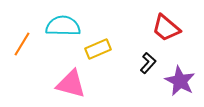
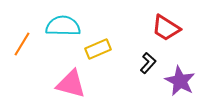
red trapezoid: rotated 8 degrees counterclockwise
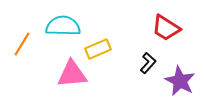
pink triangle: moved 1 px right, 10 px up; rotated 20 degrees counterclockwise
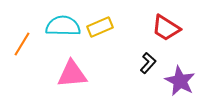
yellow rectangle: moved 2 px right, 22 px up
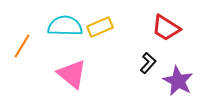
cyan semicircle: moved 2 px right
orange line: moved 2 px down
pink triangle: rotated 44 degrees clockwise
purple star: moved 2 px left
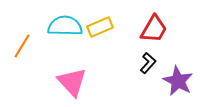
red trapezoid: moved 12 px left, 1 px down; rotated 92 degrees counterclockwise
pink triangle: moved 8 px down; rotated 8 degrees clockwise
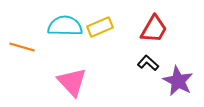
orange line: moved 1 px down; rotated 75 degrees clockwise
black L-shape: rotated 90 degrees counterclockwise
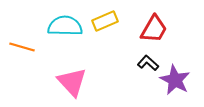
yellow rectangle: moved 5 px right, 6 px up
purple star: moved 3 px left, 1 px up
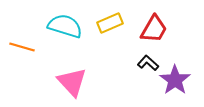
yellow rectangle: moved 5 px right, 2 px down
cyan semicircle: rotated 16 degrees clockwise
purple star: rotated 8 degrees clockwise
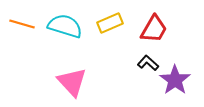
orange line: moved 23 px up
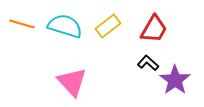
yellow rectangle: moved 2 px left, 3 px down; rotated 15 degrees counterclockwise
